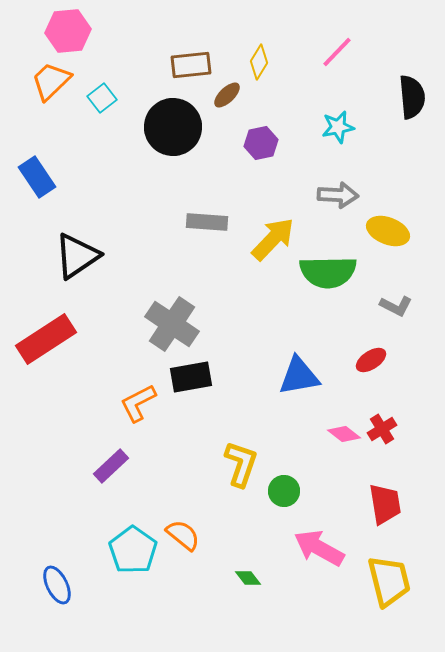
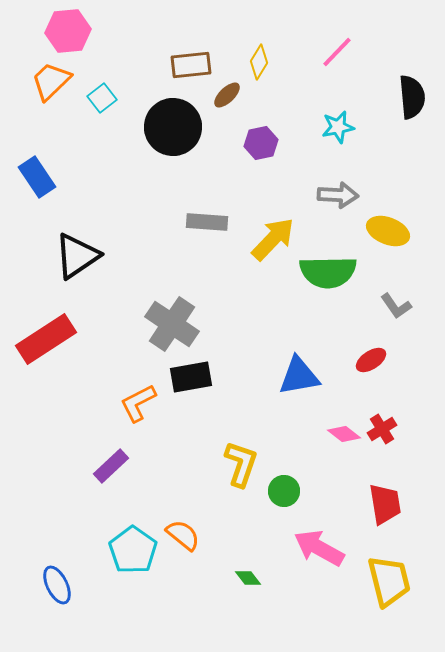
gray L-shape: rotated 28 degrees clockwise
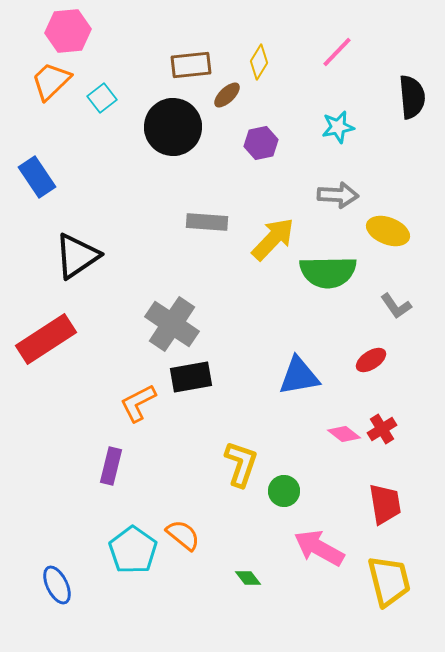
purple rectangle: rotated 33 degrees counterclockwise
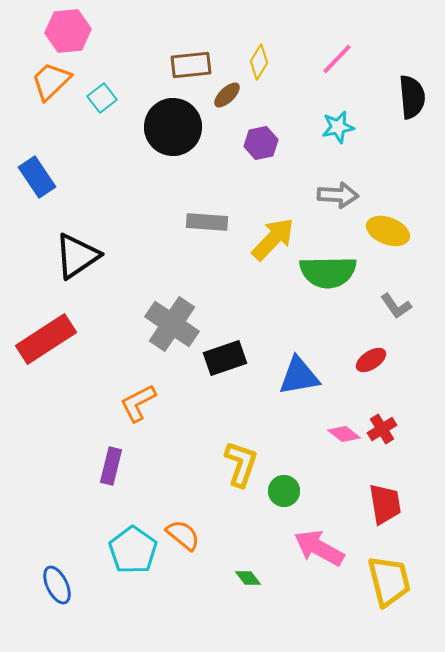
pink line: moved 7 px down
black rectangle: moved 34 px right, 19 px up; rotated 9 degrees counterclockwise
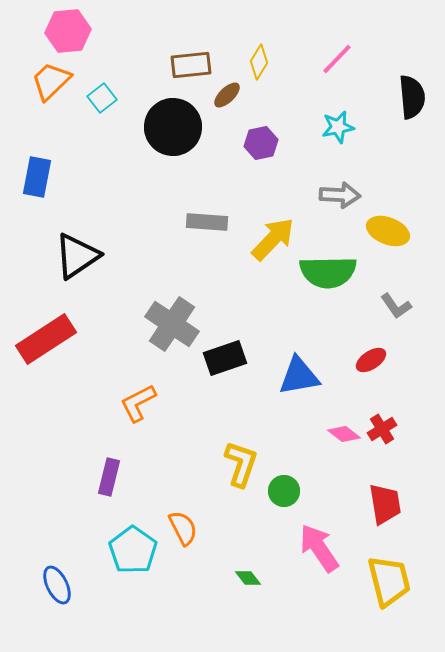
blue rectangle: rotated 45 degrees clockwise
gray arrow: moved 2 px right
purple rectangle: moved 2 px left, 11 px down
orange semicircle: moved 7 px up; rotated 24 degrees clockwise
pink arrow: rotated 27 degrees clockwise
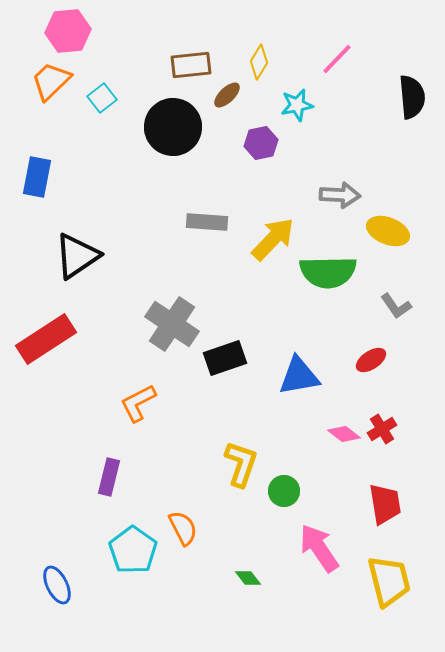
cyan star: moved 41 px left, 22 px up
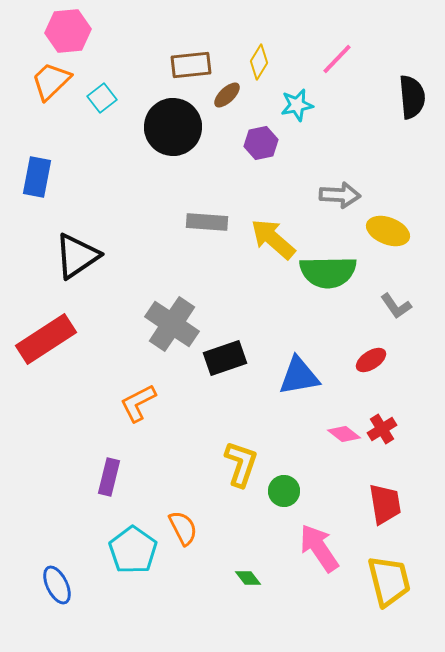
yellow arrow: rotated 93 degrees counterclockwise
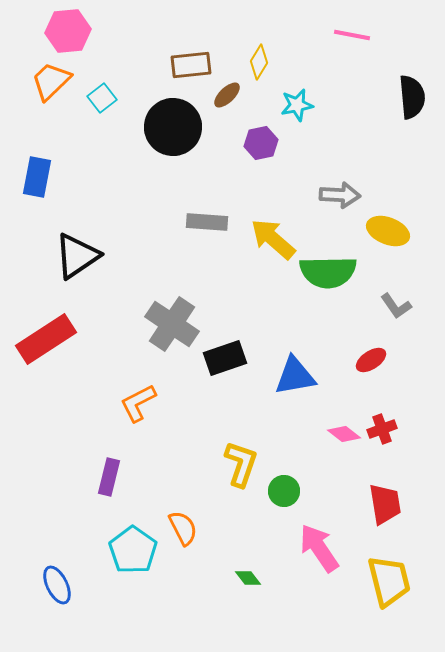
pink line: moved 15 px right, 24 px up; rotated 57 degrees clockwise
blue triangle: moved 4 px left
red cross: rotated 12 degrees clockwise
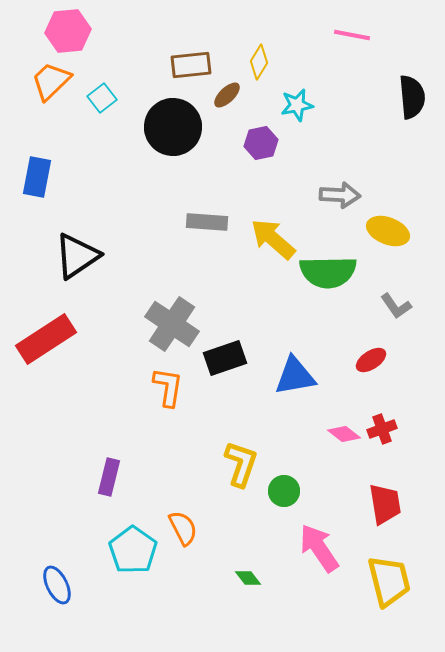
orange L-shape: moved 30 px right, 16 px up; rotated 126 degrees clockwise
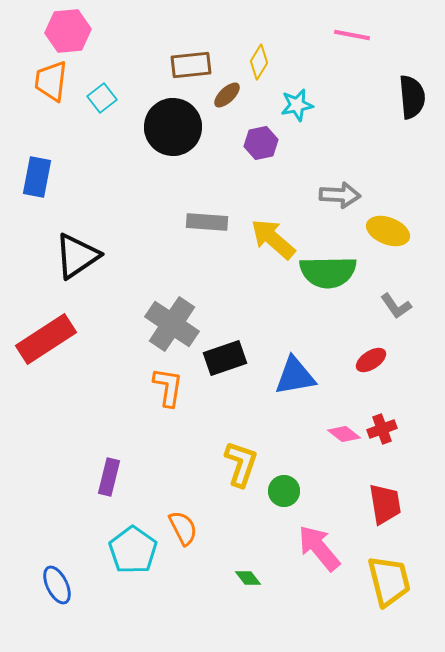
orange trapezoid: rotated 39 degrees counterclockwise
pink arrow: rotated 6 degrees counterclockwise
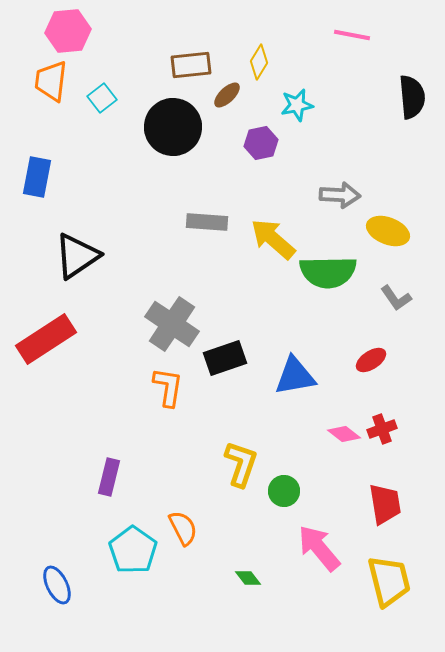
gray L-shape: moved 8 px up
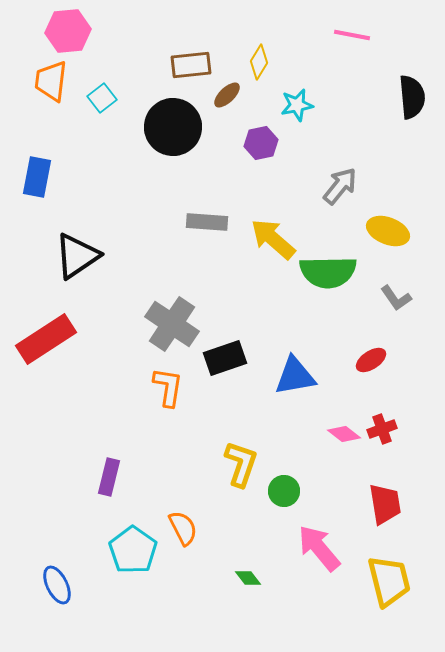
gray arrow: moved 9 px up; rotated 54 degrees counterclockwise
